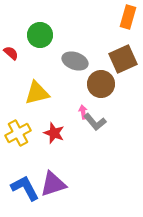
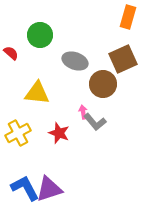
brown circle: moved 2 px right
yellow triangle: rotated 20 degrees clockwise
red star: moved 5 px right
purple triangle: moved 4 px left, 5 px down
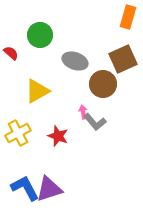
yellow triangle: moved 2 px up; rotated 36 degrees counterclockwise
red star: moved 1 px left, 3 px down
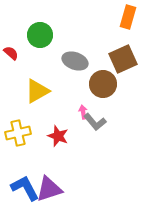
yellow cross: rotated 15 degrees clockwise
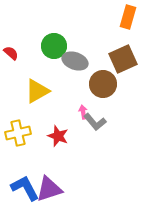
green circle: moved 14 px right, 11 px down
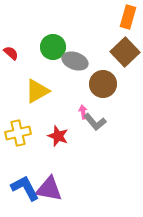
green circle: moved 1 px left, 1 px down
brown square: moved 2 px right, 7 px up; rotated 20 degrees counterclockwise
purple triangle: rotated 28 degrees clockwise
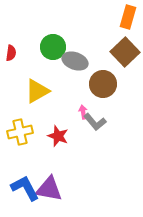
red semicircle: rotated 56 degrees clockwise
yellow cross: moved 2 px right, 1 px up
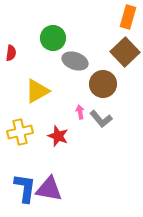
green circle: moved 9 px up
pink arrow: moved 3 px left
gray L-shape: moved 6 px right, 3 px up
blue L-shape: rotated 36 degrees clockwise
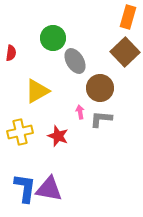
gray ellipse: rotated 40 degrees clockwise
brown circle: moved 3 px left, 4 px down
gray L-shape: rotated 135 degrees clockwise
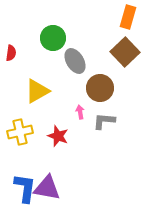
gray L-shape: moved 3 px right, 2 px down
purple triangle: moved 2 px left, 1 px up
